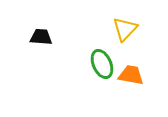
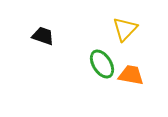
black trapezoid: moved 2 px right, 1 px up; rotated 15 degrees clockwise
green ellipse: rotated 8 degrees counterclockwise
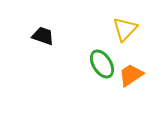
orange trapezoid: rotated 44 degrees counterclockwise
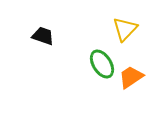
orange trapezoid: moved 2 px down
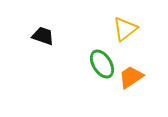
yellow triangle: rotated 8 degrees clockwise
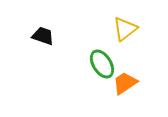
orange trapezoid: moved 6 px left, 6 px down
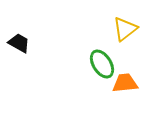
black trapezoid: moved 24 px left, 7 px down; rotated 10 degrees clockwise
orange trapezoid: rotated 28 degrees clockwise
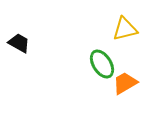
yellow triangle: rotated 24 degrees clockwise
orange trapezoid: rotated 24 degrees counterclockwise
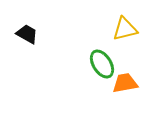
black trapezoid: moved 8 px right, 9 px up
orange trapezoid: rotated 20 degrees clockwise
